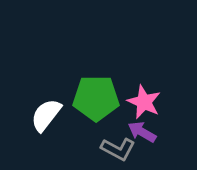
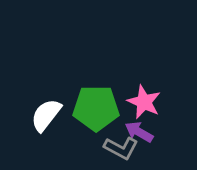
green pentagon: moved 10 px down
purple arrow: moved 3 px left
gray L-shape: moved 3 px right, 1 px up
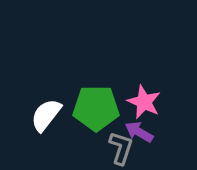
gray L-shape: rotated 100 degrees counterclockwise
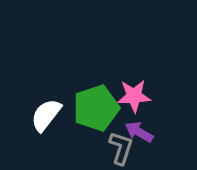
pink star: moved 10 px left, 6 px up; rotated 28 degrees counterclockwise
green pentagon: rotated 18 degrees counterclockwise
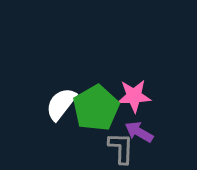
green pentagon: rotated 12 degrees counterclockwise
white semicircle: moved 15 px right, 11 px up
gray L-shape: rotated 16 degrees counterclockwise
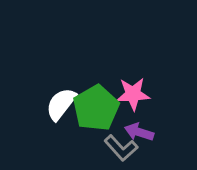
pink star: moved 1 px left, 2 px up
purple arrow: rotated 12 degrees counterclockwise
gray L-shape: rotated 136 degrees clockwise
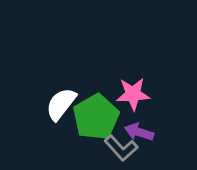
green pentagon: moved 9 px down
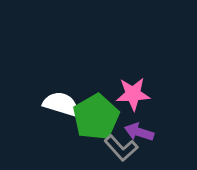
white semicircle: rotated 69 degrees clockwise
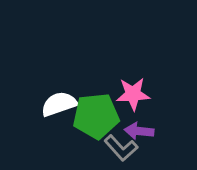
white semicircle: moved 2 px left; rotated 36 degrees counterclockwise
green pentagon: moved 1 px up; rotated 24 degrees clockwise
purple arrow: moved 1 px up; rotated 12 degrees counterclockwise
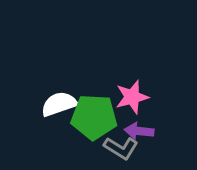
pink star: moved 1 px left, 3 px down; rotated 12 degrees counterclockwise
green pentagon: moved 2 px left, 1 px down; rotated 9 degrees clockwise
gray L-shape: rotated 16 degrees counterclockwise
